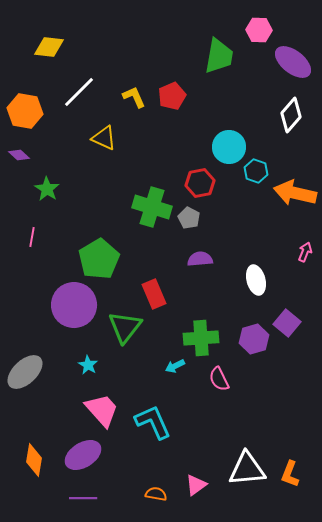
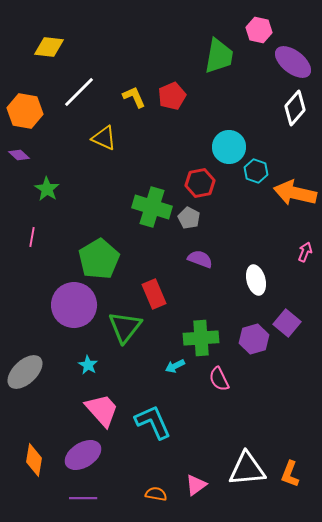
pink hexagon at (259, 30): rotated 10 degrees clockwise
white diamond at (291, 115): moved 4 px right, 7 px up
purple semicircle at (200, 259): rotated 25 degrees clockwise
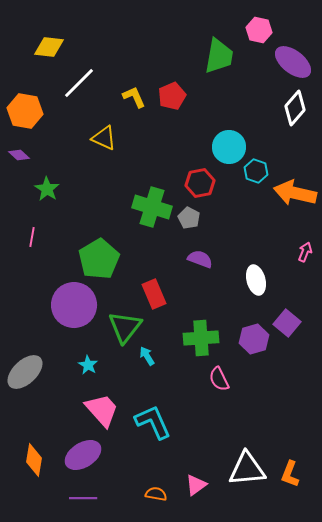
white line at (79, 92): moved 9 px up
cyan arrow at (175, 366): moved 28 px left, 10 px up; rotated 84 degrees clockwise
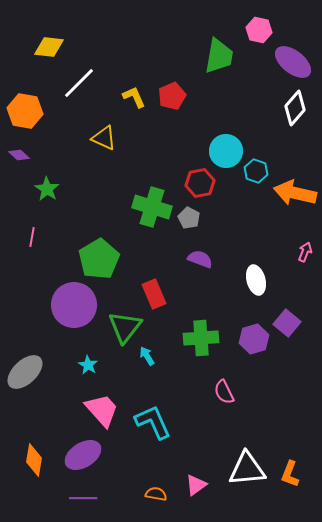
cyan circle at (229, 147): moved 3 px left, 4 px down
pink semicircle at (219, 379): moved 5 px right, 13 px down
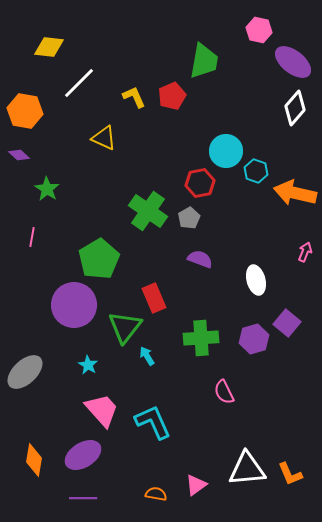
green trapezoid at (219, 56): moved 15 px left, 5 px down
green cross at (152, 207): moved 4 px left, 4 px down; rotated 18 degrees clockwise
gray pentagon at (189, 218): rotated 15 degrees clockwise
red rectangle at (154, 294): moved 4 px down
orange L-shape at (290, 474): rotated 44 degrees counterclockwise
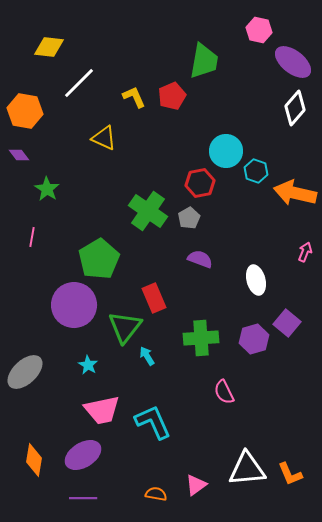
purple diamond at (19, 155): rotated 10 degrees clockwise
pink trapezoid at (102, 410): rotated 120 degrees clockwise
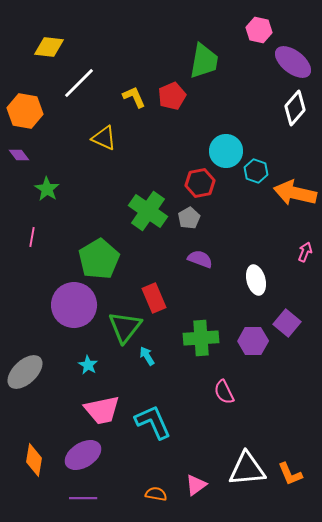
purple hexagon at (254, 339): moved 1 px left, 2 px down; rotated 16 degrees clockwise
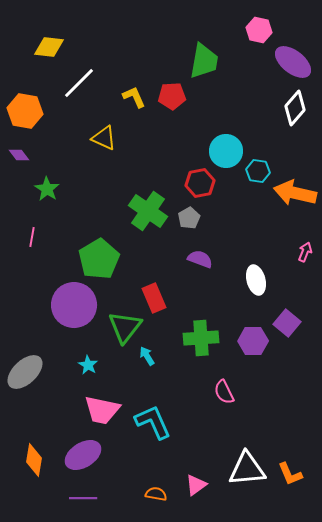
red pentagon at (172, 96): rotated 20 degrees clockwise
cyan hexagon at (256, 171): moved 2 px right; rotated 10 degrees counterclockwise
pink trapezoid at (102, 410): rotated 24 degrees clockwise
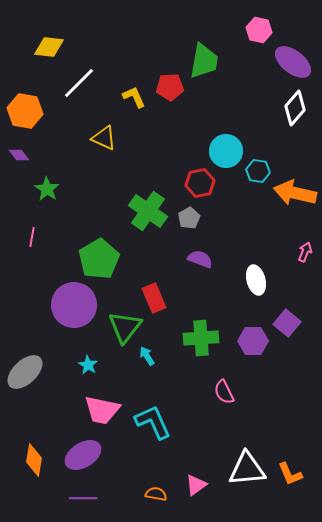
red pentagon at (172, 96): moved 2 px left, 9 px up
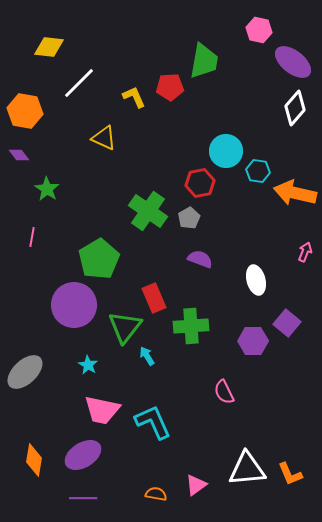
green cross at (201, 338): moved 10 px left, 12 px up
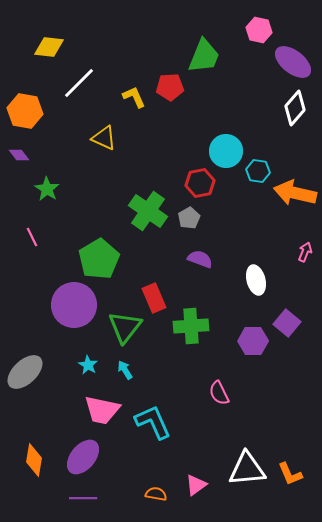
green trapezoid at (204, 61): moved 5 px up; rotated 12 degrees clockwise
pink line at (32, 237): rotated 36 degrees counterclockwise
cyan arrow at (147, 356): moved 22 px left, 14 px down
pink semicircle at (224, 392): moved 5 px left, 1 px down
purple ellipse at (83, 455): moved 2 px down; rotated 18 degrees counterclockwise
